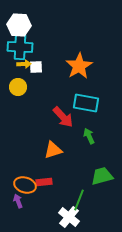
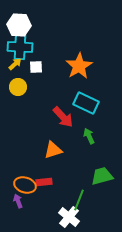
yellow arrow: moved 9 px left; rotated 40 degrees counterclockwise
cyan rectangle: rotated 15 degrees clockwise
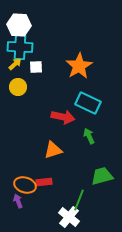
cyan rectangle: moved 2 px right
red arrow: rotated 35 degrees counterclockwise
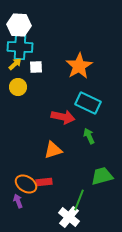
orange ellipse: moved 1 px right, 1 px up; rotated 15 degrees clockwise
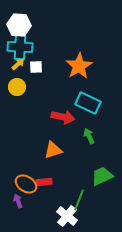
yellow arrow: moved 3 px right
yellow circle: moved 1 px left
green trapezoid: rotated 10 degrees counterclockwise
white cross: moved 2 px left, 1 px up
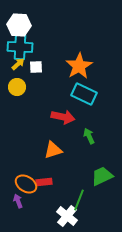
cyan rectangle: moved 4 px left, 9 px up
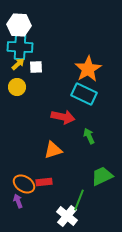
orange star: moved 9 px right, 3 px down
orange ellipse: moved 2 px left
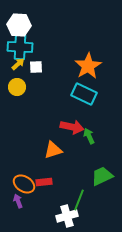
orange star: moved 3 px up
red arrow: moved 9 px right, 10 px down
white cross: rotated 35 degrees clockwise
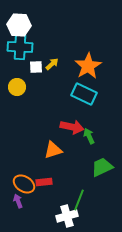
yellow arrow: moved 34 px right
green trapezoid: moved 9 px up
